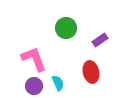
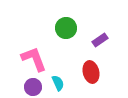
purple circle: moved 1 px left, 1 px down
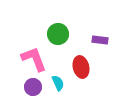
green circle: moved 8 px left, 6 px down
purple rectangle: rotated 42 degrees clockwise
red ellipse: moved 10 px left, 5 px up
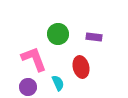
purple rectangle: moved 6 px left, 3 px up
purple circle: moved 5 px left
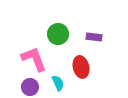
purple circle: moved 2 px right
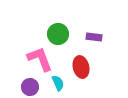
pink L-shape: moved 6 px right
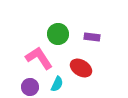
purple rectangle: moved 2 px left
pink L-shape: moved 1 px left, 1 px up; rotated 12 degrees counterclockwise
red ellipse: moved 1 px down; rotated 45 degrees counterclockwise
cyan semicircle: moved 1 px left, 1 px down; rotated 49 degrees clockwise
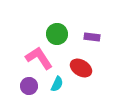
green circle: moved 1 px left
purple circle: moved 1 px left, 1 px up
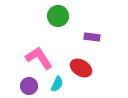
green circle: moved 1 px right, 18 px up
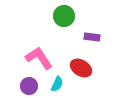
green circle: moved 6 px right
